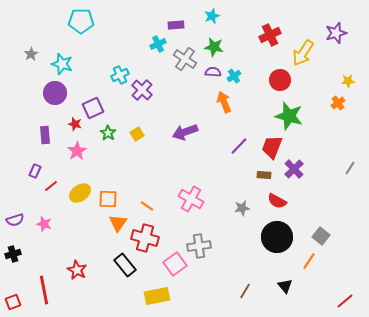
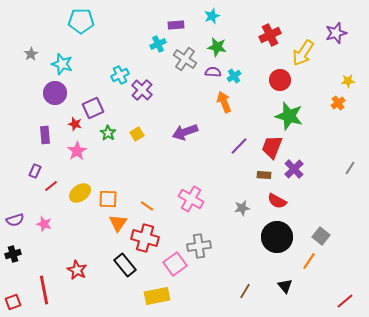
green star at (214, 47): moved 3 px right
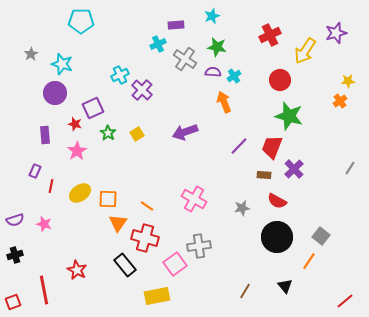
yellow arrow at (303, 53): moved 2 px right, 2 px up
orange cross at (338, 103): moved 2 px right, 2 px up
red line at (51, 186): rotated 40 degrees counterclockwise
pink cross at (191, 199): moved 3 px right
black cross at (13, 254): moved 2 px right, 1 px down
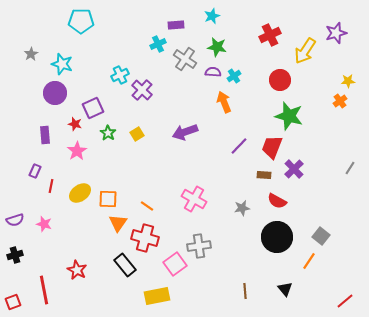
black triangle at (285, 286): moved 3 px down
brown line at (245, 291): rotated 35 degrees counterclockwise
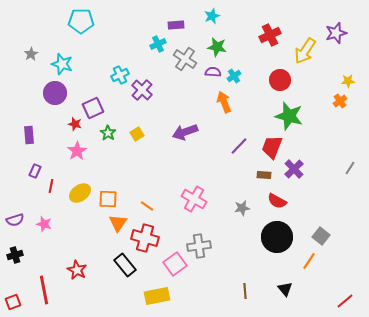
purple rectangle at (45, 135): moved 16 px left
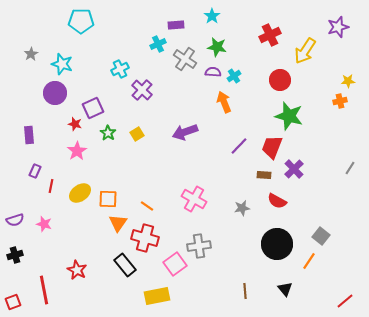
cyan star at (212, 16): rotated 14 degrees counterclockwise
purple star at (336, 33): moved 2 px right, 6 px up
cyan cross at (120, 75): moved 6 px up
orange cross at (340, 101): rotated 24 degrees clockwise
black circle at (277, 237): moved 7 px down
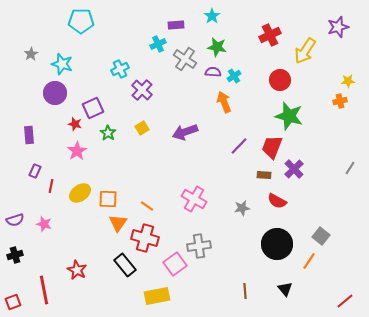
yellow square at (137, 134): moved 5 px right, 6 px up
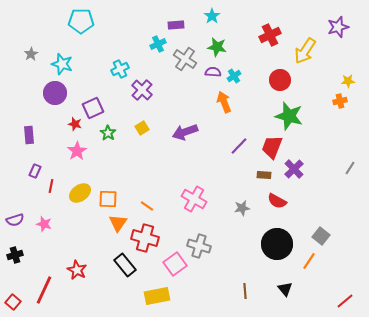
gray cross at (199, 246): rotated 25 degrees clockwise
red line at (44, 290): rotated 36 degrees clockwise
red square at (13, 302): rotated 28 degrees counterclockwise
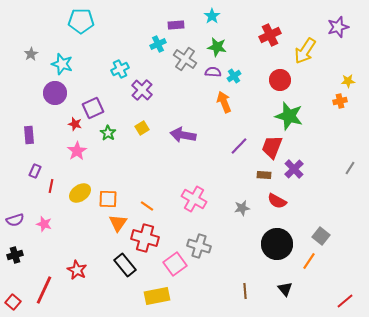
purple arrow at (185, 132): moved 2 px left, 3 px down; rotated 30 degrees clockwise
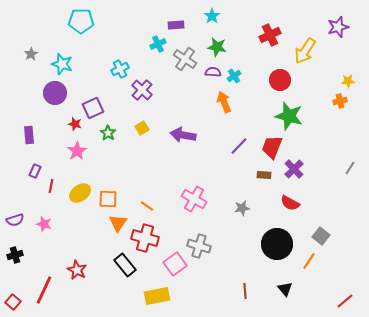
red semicircle at (277, 201): moved 13 px right, 2 px down
